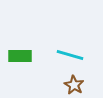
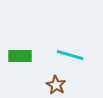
brown star: moved 18 px left
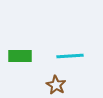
cyan line: moved 1 px down; rotated 20 degrees counterclockwise
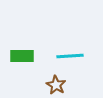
green rectangle: moved 2 px right
